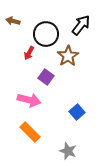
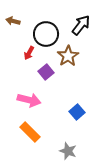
purple square: moved 5 px up; rotated 14 degrees clockwise
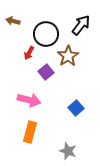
blue square: moved 1 px left, 4 px up
orange rectangle: rotated 60 degrees clockwise
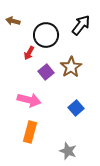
black circle: moved 1 px down
brown star: moved 3 px right, 11 px down
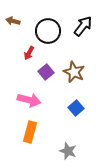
black arrow: moved 2 px right, 1 px down
black circle: moved 2 px right, 4 px up
brown star: moved 3 px right, 5 px down; rotated 15 degrees counterclockwise
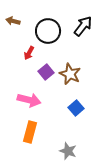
brown star: moved 4 px left, 2 px down
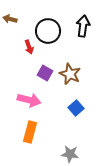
brown arrow: moved 3 px left, 2 px up
black arrow: rotated 30 degrees counterclockwise
red arrow: moved 6 px up; rotated 48 degrees counterclockwise
purple square: moved 1 px left, 1 px down; rotated 21 degrees counterclockwise
gray star: moved 2 px right, 3 px down; rotated 12 degrees counterclockwise
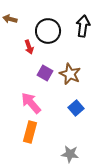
pink arrow: moved 2 px right, 3 px down; rotated 145 degrees counterclockwise
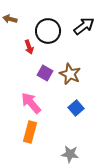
black arrow: moved 1 px right; rotated 45 degrees clockwise
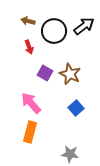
brown arrow: moved 18 px right, 2 px down
black circle: moved 6 px right
